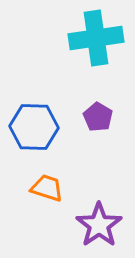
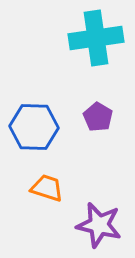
purple star: rotated 24 degrees counterclockwise
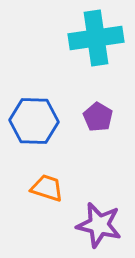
blue hexagon: moved 6 px up
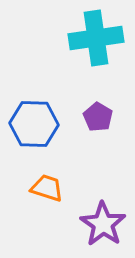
blue hexagon: moved 3 px down
purple star: moved 4 px right, 1 px up; rotated 21 degrees clockwise
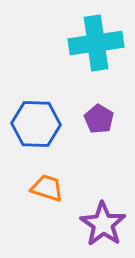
cyan cross: moved 5 px down
purple pentagon: moved 1 px right, 2 px down
blue hexagon: moved 2 px right
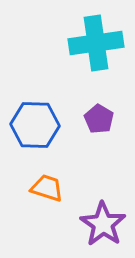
blue hexagon: moved 1 px left, 1 px down
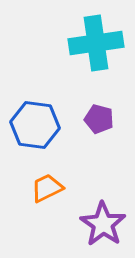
purple pentagon: rotated 16 degrees counterclockwise
blue hexagon: rotated 6 degrees clockwise
orange trapezoid: rotated 44 degrees counterclockwise
